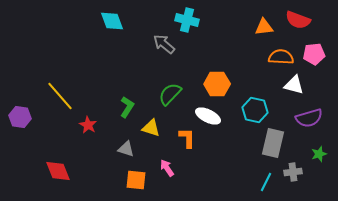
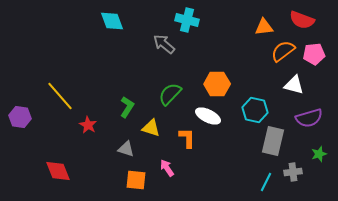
red semicircle: moved 4 px right
orange semicircle: moved 2 px right, 6 px up; rotated 40 degrees counterclockwise
gray rectangle: moved 2 px up
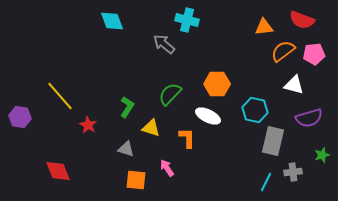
green star: moved 3 px right, 1 px down
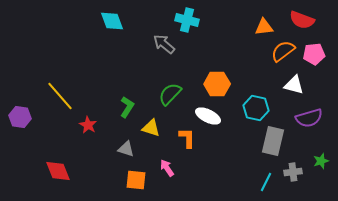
cyan hexagon: moved 1 px right, 2 px up
green star: moved 1 px left, 6 px down
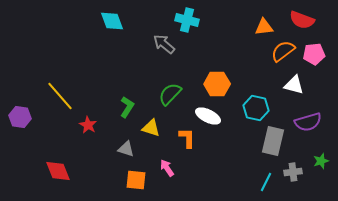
purple semicircle: moved 1 px left, 4 px down
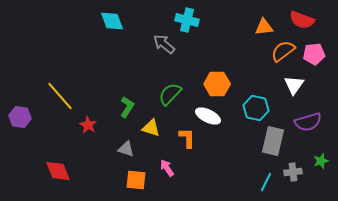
white triangle: rotated 50 degrees clockwise
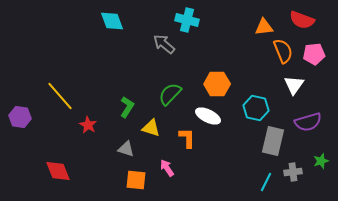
orange semicircle: rotated 105 degrees clockwise
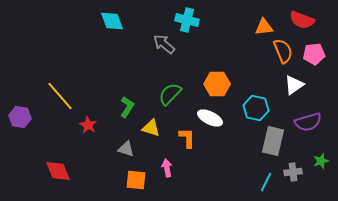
white triangle: rotated 20 degrees clockwise
white ellipse: moved 2 px right, 2 px down
pink arrow: rotated 24 degrees clockwise
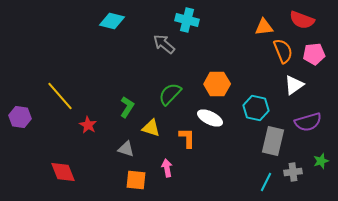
cyan diamond: rotated 55 degrees counterclockwise
red diamond: moved 5 px right, 1 px down
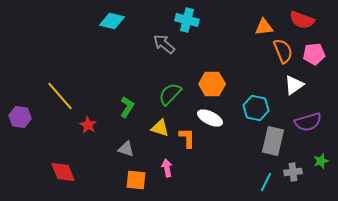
orange hexagon: moved 5 px left
yellow triangle: moved 9 px right
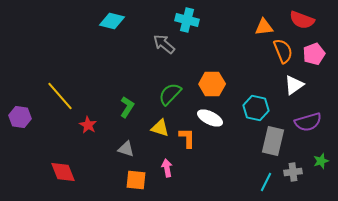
pink pentagon: rotated 15 degrees counterclockwise
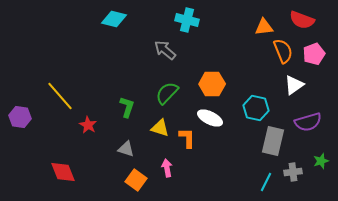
cyan diamond: moved 2 px right, 2 px up
gray arrow: moved 1 px right, 6 px down
green semicircle: moved 3 px left, 1 px up
green L-shape: rotated 15 degrees counterclockwise
orange square: rotated 30 degrees clockwise
